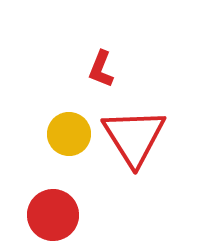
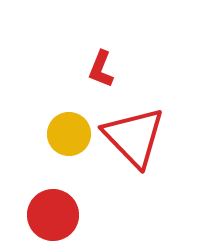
red triangle: rotated 12 degrees counterclockwise
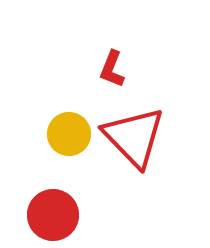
red L-shape: moved 11 px right
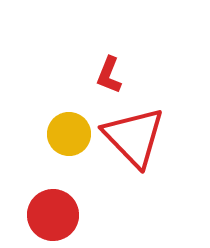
red L-shape: moved 3 px left, 6 px down
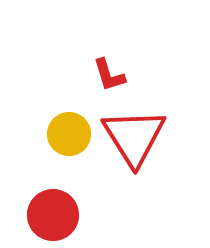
red L-shape: rotated 39 degrees counterclockwise
red triangle: rotated 12 degrees clockwise
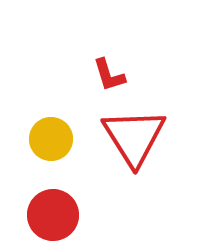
yellow circle: moved 18 px left, 5 px down
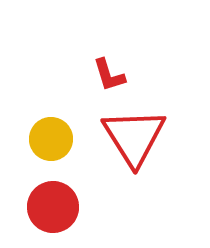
red circle: moved 8 px up
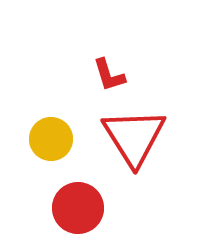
red circle: moved 25 px right, 1 px down
